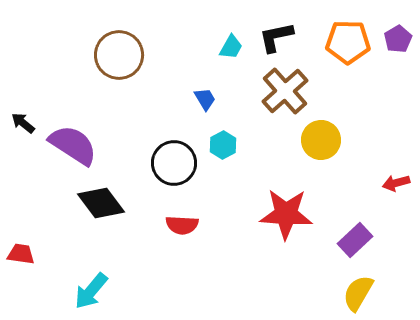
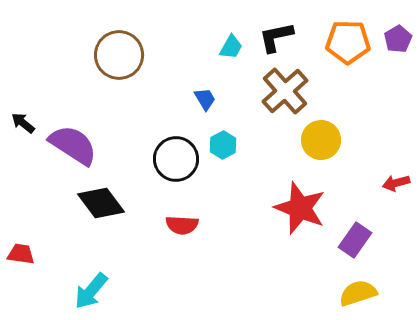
black circle: moved 2 px right, 4 px up
red star: moved 14 px right, 6 px up; rotated 18 degrees clockwise
purple rectangle: rotated 12 degrees counterclockwise
yellow semicircle: rotated 42 degrees clockwise
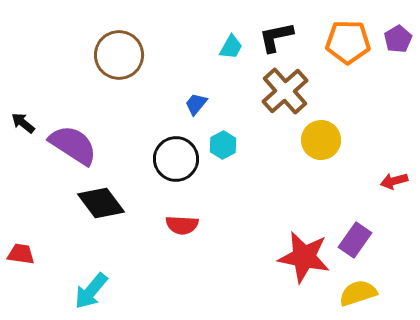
blue trapezoid: moved 9 px left, 5 px down; rotated 110 degrees counterclockwise
red arrow: moved 2 px left, 2 px up
red star: moved 4 px right, 49 px down; rotated 10 degrees counterclockwise
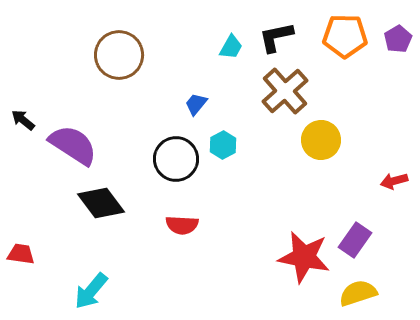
orange pentagon: moved 3 px left, 6 px up
black arrow: moved 3 px up
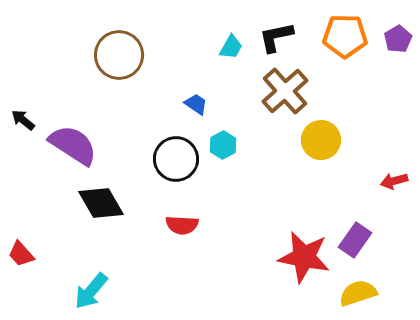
blue trapezoid: rotated 85 degrees clockwise
black diamond: rotated 6 degrees clockwise
red trapezoid: rotated 140 degrees counterclockwise
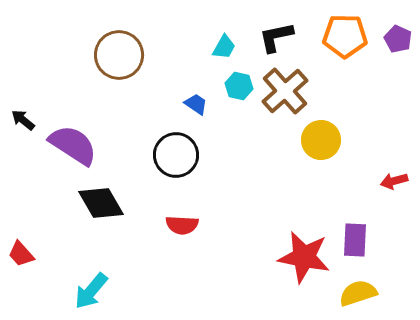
purple pentagon: rotated 16 degrees counterclockwise
cyan trapezoid: moved 7 px left
cyan hexagon: moved 16 px right, 59 px up; rotated 20 degrees counterclockwise
black circle: moved 4 px up
purple rectangle: rotated 32 degrees counterclockwise
